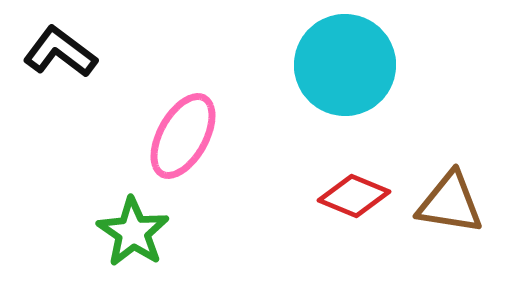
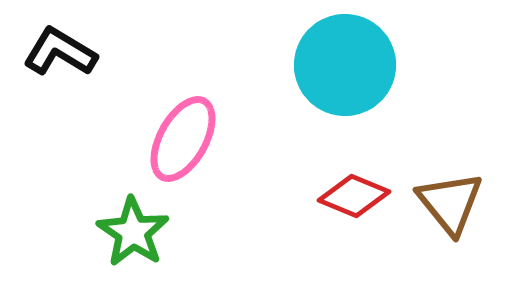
black L-shape: rotated 6 degrees counterclockwise
pink ellipse: moved 3 px down
brown triangle: rotated 42 degrees clockwise
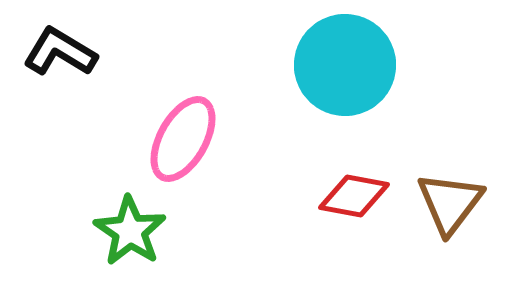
red diamond: rotated 12 degrees counterclockwise
brown triangle: rotated 16 degrees clockwise
green star: moved 3 px left, 1 px up
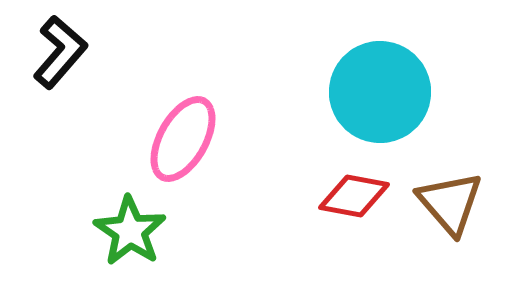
black L-shape: rotated 100 degrees clockwise
cyan circle: moved 35 px right, 27 px down
brown triangle: rotated 18 degrees counterclockwise
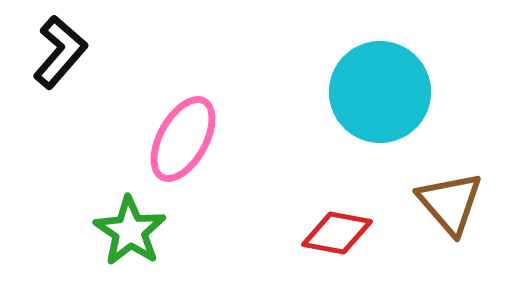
red diamond: moved 17 px left, 37 px down
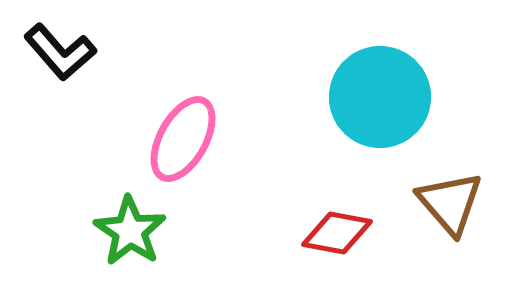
black L-shape: rotated 98 degrees clockwise
cyan circle: moved 5 px down
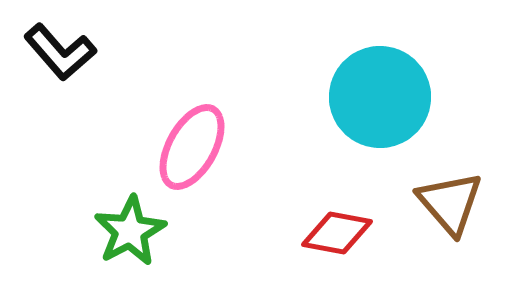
pink ellipse: moved 9 px right, 8 px down
green star: rotated 10 degrees clockwise
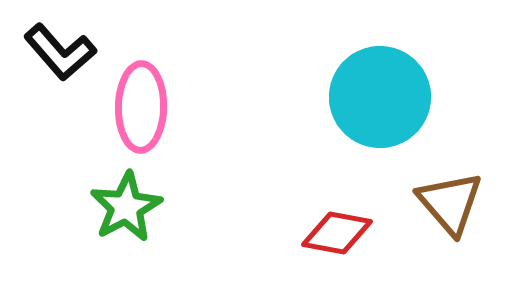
pink ellipse: moved 51 px left, 40 px up; rotated 28 degrees counterclockwise
green star: moved 4 px left, 24 px up
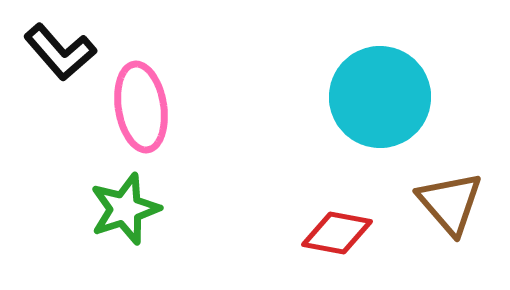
pink ellipse: rotated 10 degrees counterclockwise
green star: moved 1 px left, 2 px down; rotated 10 degrees clockwise
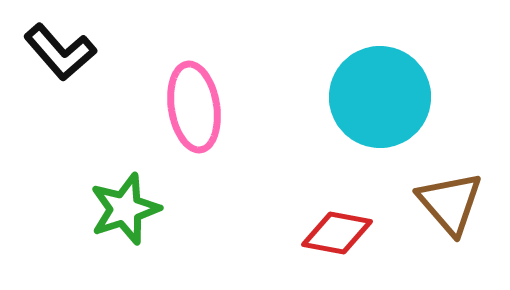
pink ellipse: moved 53 px right
